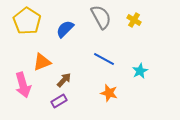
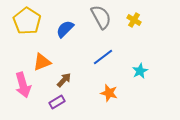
blue line: moved 1 px left, 2 px up; rotated 65 degrees counterclockwise
purple rectangle: moved 2 px left, 1 px down
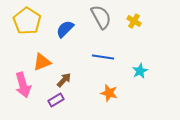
yellow cross: moved 1 px down
blue line: rotated 45 degrees clockwise
purple rectangle: moved 1 px left, 2 px up
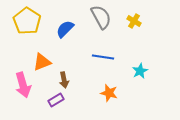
brown arrow: rotated 126 degrees clockwise
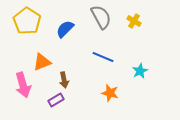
blue line: rotated 15 degrees clockwise
orange star: moved 1 px right
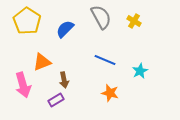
blue line: moved 2 px right, 3 px down
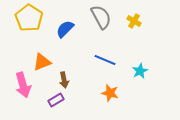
yellow pentagon: moved 2 px right, 3 px up
